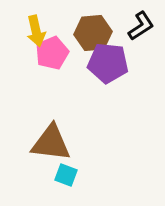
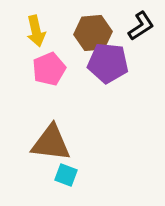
pink pentagon: moved 3 px left, 16 px down
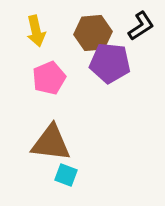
purple pentagon: moved 2 px right
pink pentagon: moved 9 px down
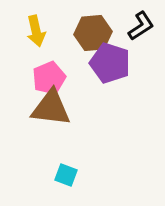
purple pentagon: rotated 12 degrees clockwise
brown triangle: moved 35 px up
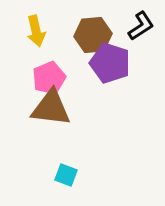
brown hexagon: moved 2 px down
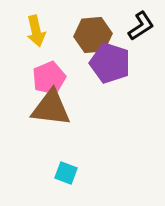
cyan square: moved 2 px up
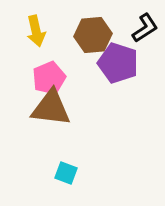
black L-shape: moved 4 px right, 2 px down
purple pentagon: moved 8 px right
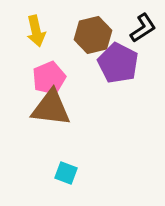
black L-shape: moved 2 px left
brown hexagon: rotated 9 degrees counterclockwise
purple pentagon: rotated 9 degrees clockwise
